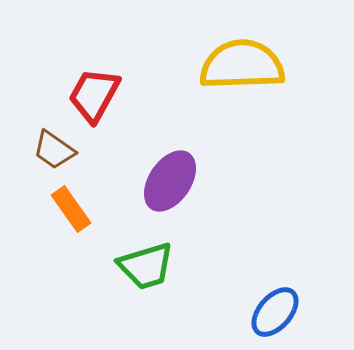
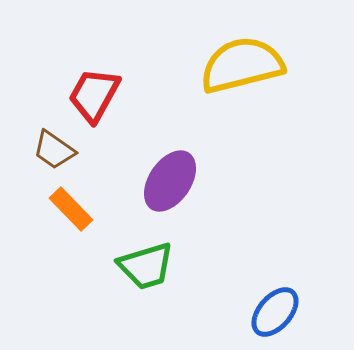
yellow semicircle: rotated 12 degrees counterclockwise
orange rectangle: rotated 9 degrees counterclockwise
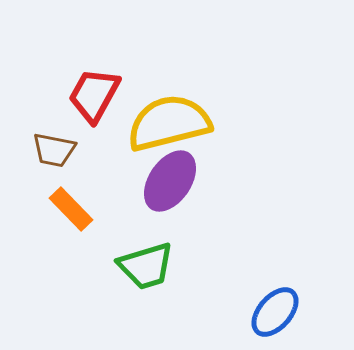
yellow semicircle: moved 73 px left, 58 px down
brown trapezoid: rotated 24 degrees counterclockwise
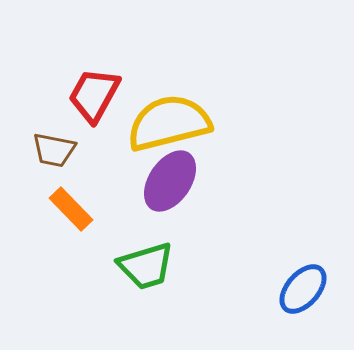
blue ellipse: moved 28 px right, 23 px up
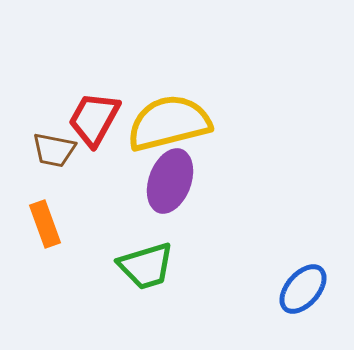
red trapezoid: moved 24 px down
purple ellipse: rotated 14 degrees counterclockwise
orange rectangle: moved 26 px left, 15 px down; rotated 24 degrees clockwise
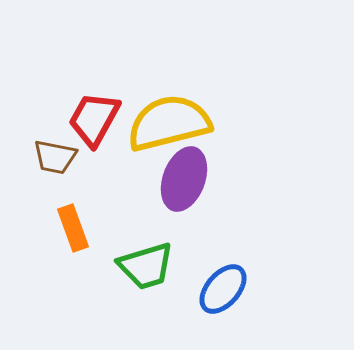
brown trapezoid: moved 1 px right, 7 px down
purple ellipse: moved 14 px right, 2 px up
orange rectangle: moved 28 px right, 4 px down
blue ellipse: moved 80 px left
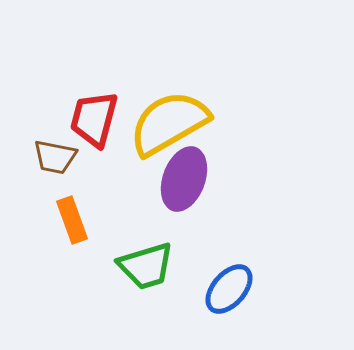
red trapezoid: rotated 14 degrees counterclockwise
yellow semicircle: rotated 16 degrees counterclockwise
orange rectangle: moved 1 px left, 8 px up
blue ellipse: moved 6 px right
